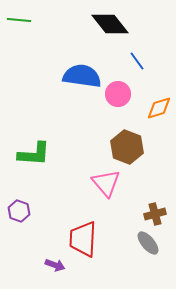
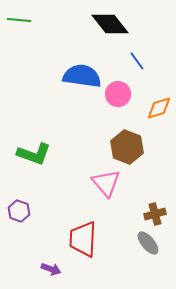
green L-shape: rotated 16 degrees clockwise
purple arrow: moved 4 px left, 4 px down
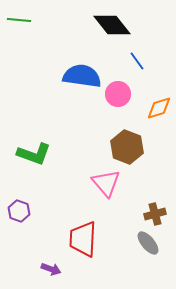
black diamond: moved 2 px right, 1 px down
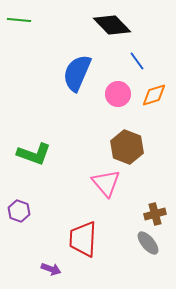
black diamond: rotated 6 degrees counterclockwise
blue semicircle: moved 5 px left, 3 px up; rotated 75 degrees counterclockwise
orange diamond: moved 5 px left, 13 px up
